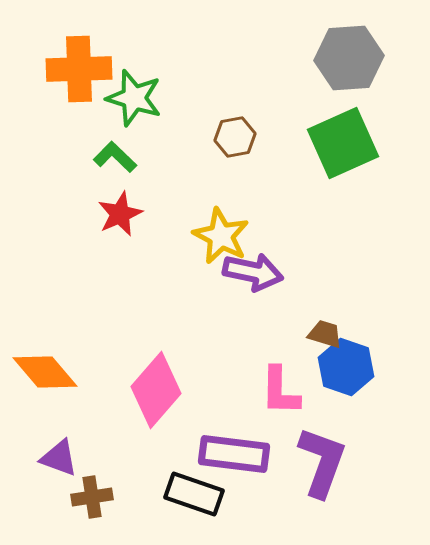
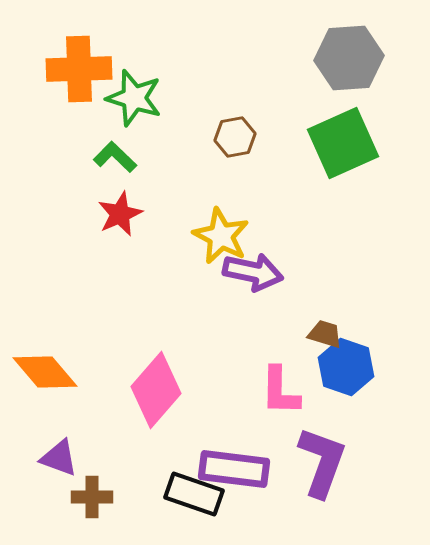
purple rectangle: moved 15 px down
brown cross: rotated 9 degrees clockwise
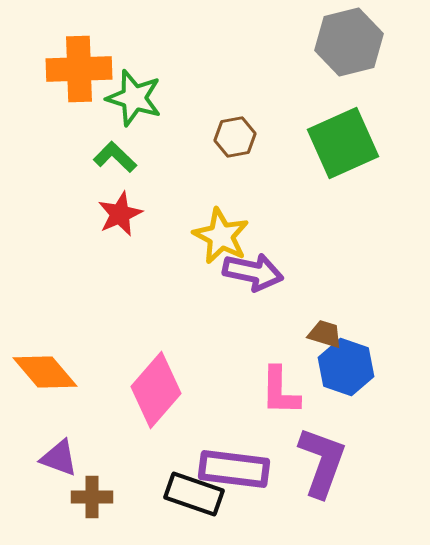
gray hexagon: moved 16 px up; rotated 10 degrees counterclockwise
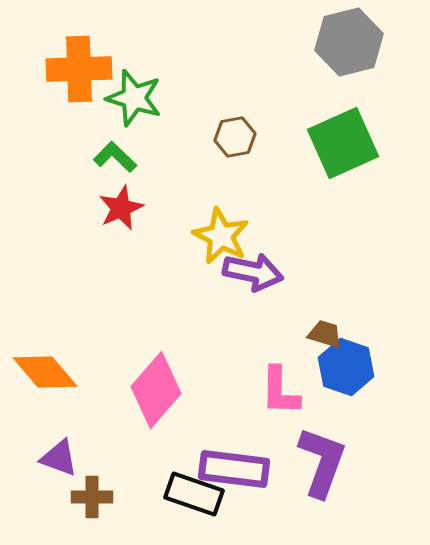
red star: moved 1 px right, 6 px up
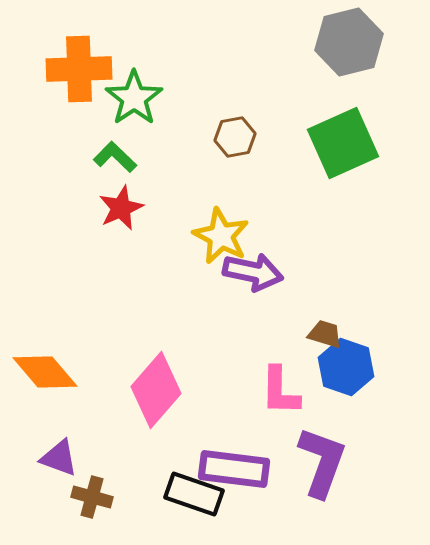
green star: rotated 20 degrees clockwise
brown cross: rotated 15 degrees clockwise
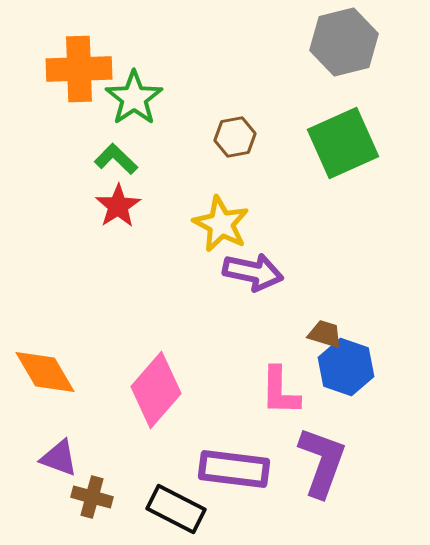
gray hexagon: moved 5 px left
green L-shape: moved 1 px right, 2 px down
red star: moved 3 px left, 2 px up; rotated 9 degrees counterclockwise
yellow star: moved 12 px up
orange diamond: rotated 10 degrees clockwise
black rectangle: moved 18 px left, 15 px down; rotated 8 degrees clockwise
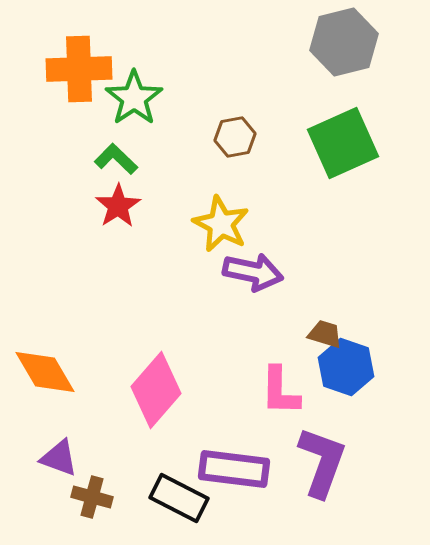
black rectangle: moved 3 px right, 11 px up
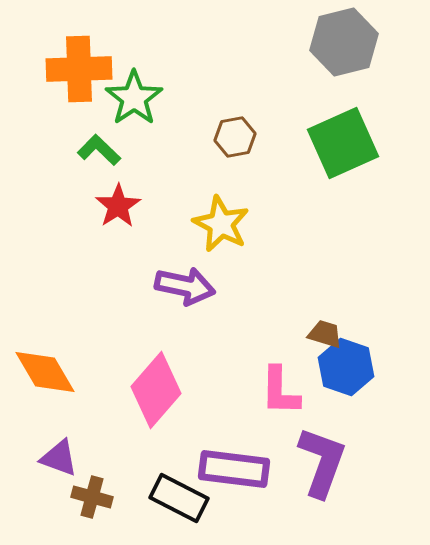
green L-shape: moved 17 px left, 9 px up
purple arrow: moved 68 px left, 14 px down
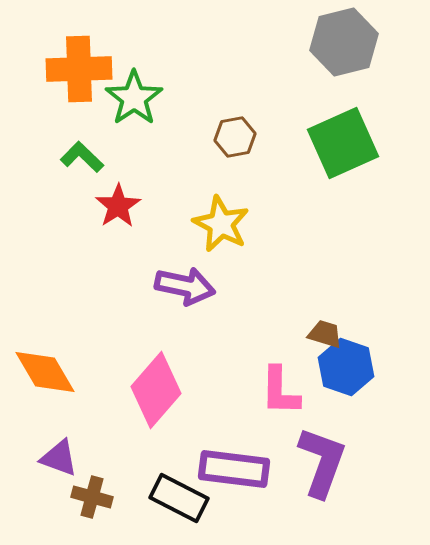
green L-shape: moved 17 px left, 7 px down
